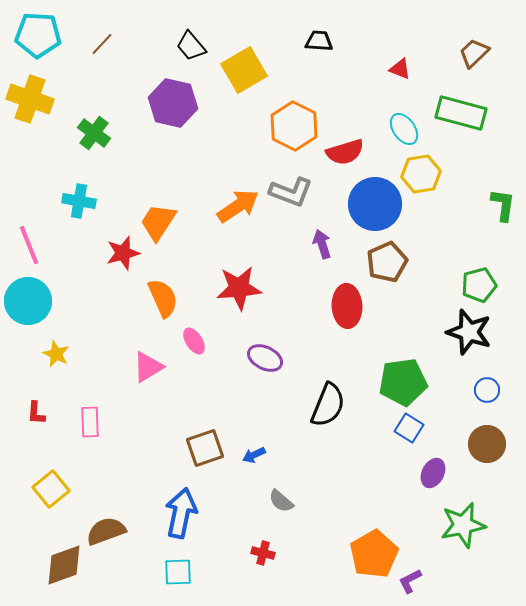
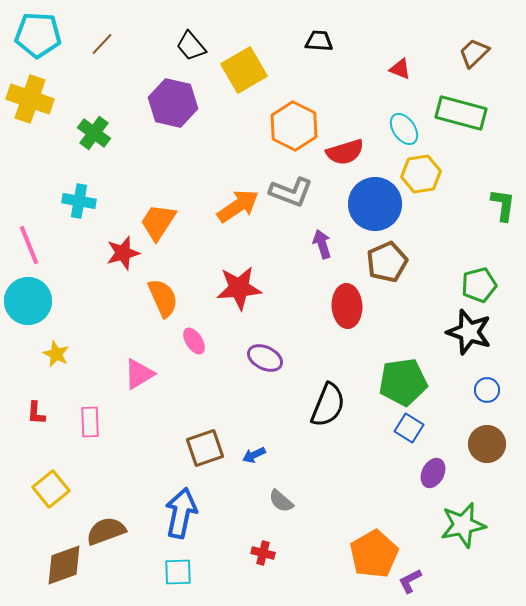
pink triangle at (148, 367): moved 9 px left, 7 px down
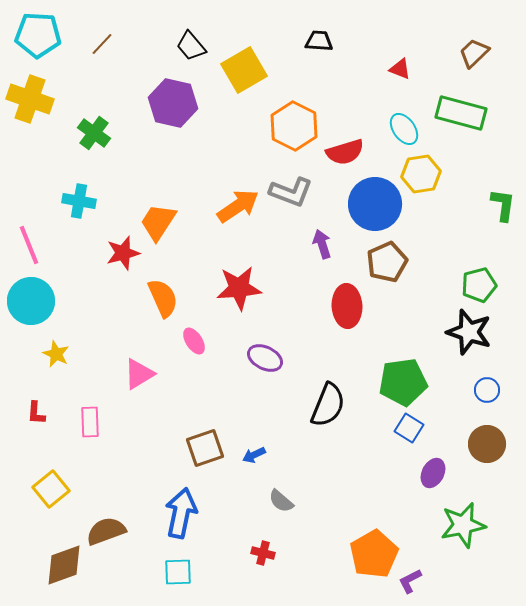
cyan circle at (28, 301): moved 3 px right
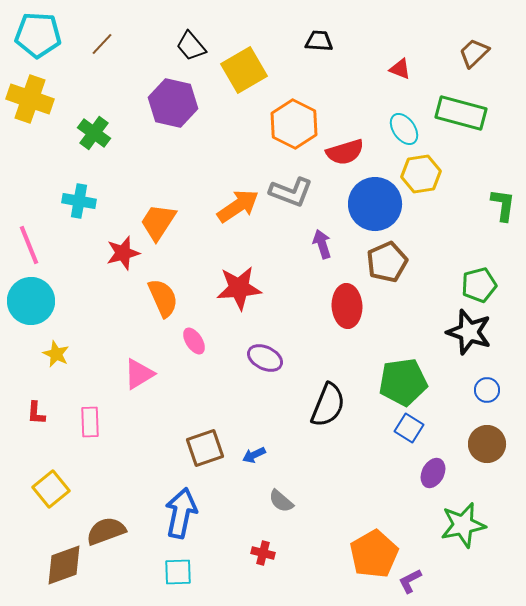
orange hexagon at (294, 126): moved 2 px up
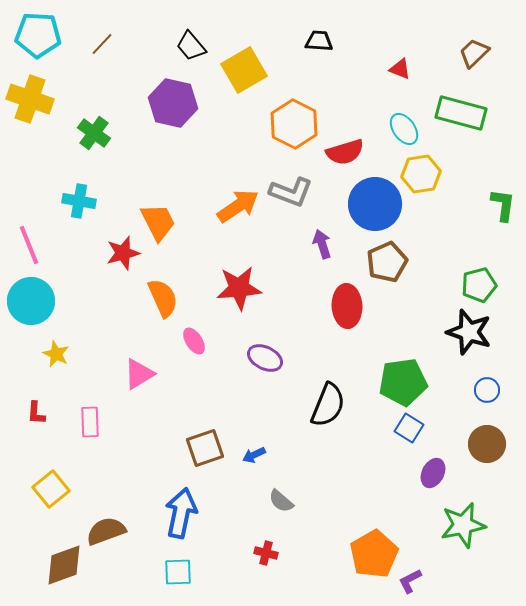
orange trapezoid at (158, 222): rotated 120 degrees clockwise
red cross at (263, 553): moved 3 px right
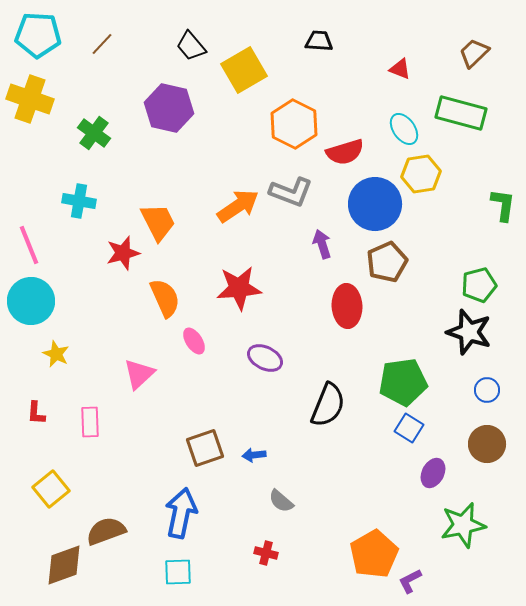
purple hexagon at (173, 103): moved 4 px left, 5 px down
orange semicircle at (163, 298): moved 2 px right
pink triangle at (139, 374): rotated 12 degrees counterclockwise
blue arrow at (254, 455): rotated 20 degrees clockwise
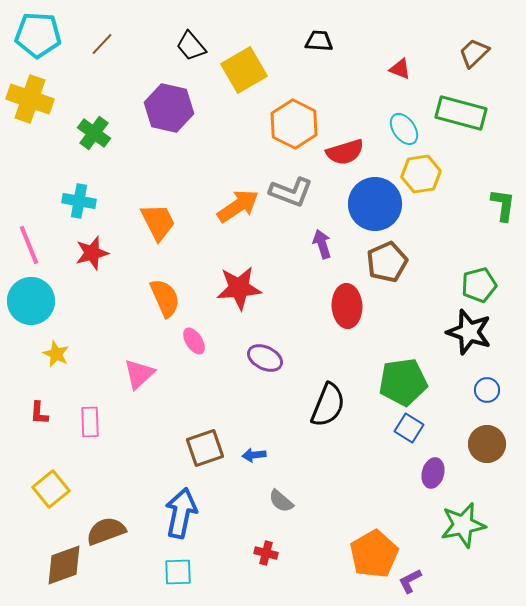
red star at (123, 253): moved 31 px left
red L-shape at (36, 413): moved 3 px right
purple ellipse at (433, 473): rotated 12 degrees counterclockwise
